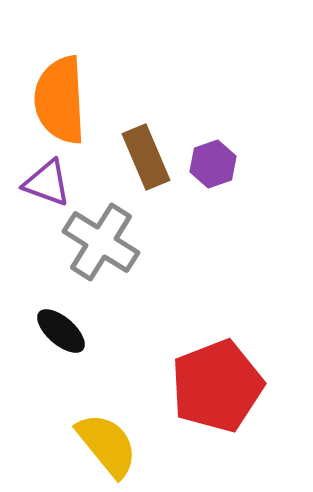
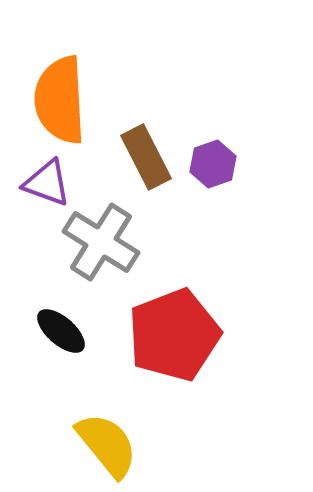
brown rectangle: rotated 4 degrees counterclockwise
red pentagon: moved 43 px left, 51 px up
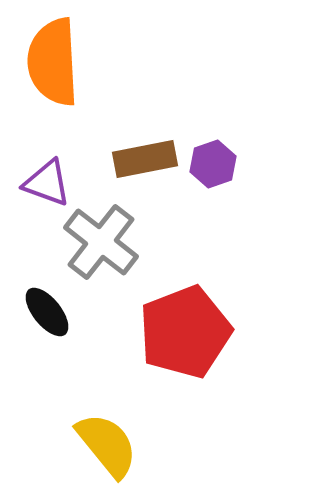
orange semicircle: moved 7 px left, 38 px up
brown rectangle: moved 1 px left, 2 px down; rotated 74 degrees counterclockwise
gray cross: rotated 6 degrees clockwise
black ellipse: moved 14 px left, 19 px up; rotated 10 degrees clockwise
red pentagon: moved 11 px right, 3 px up
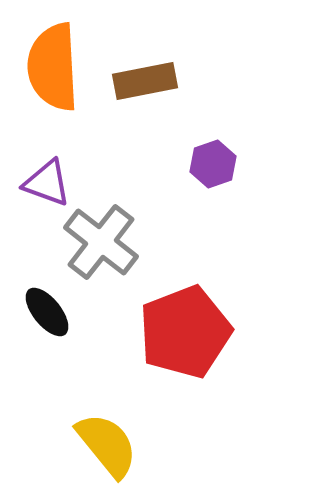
orange semicircle: moved 5 px down
brown rectangle: moved 78 px up
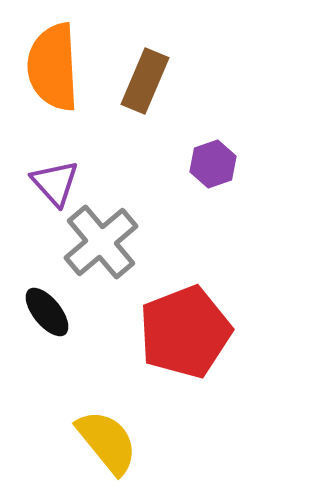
brown rectangle: rotated 56 degrees counterclockwise
purple triangle: moved 8 px right; rotated 28 degrees clockwise
gray cross: rotated 12 degrees clockwise
yellow semicircle: moved 3 px up
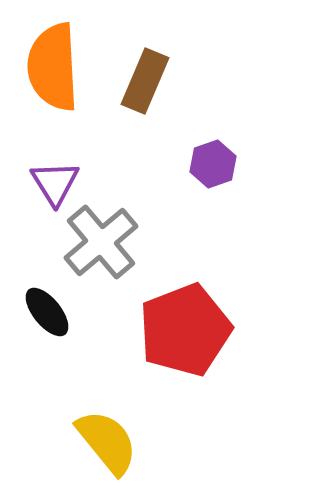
purple triangle: rotated 10 degrees clockwise
red pentagon: moved 2 px up
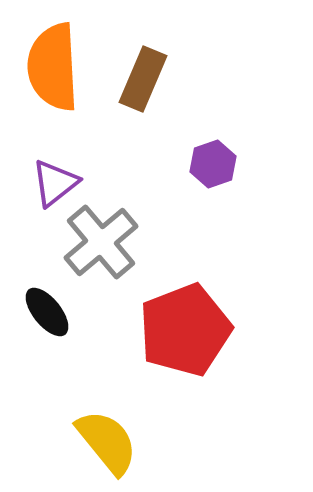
brown rectangle: moved 2 px left, 2 px up
purple triangle: rotated 24 degrees clockwise
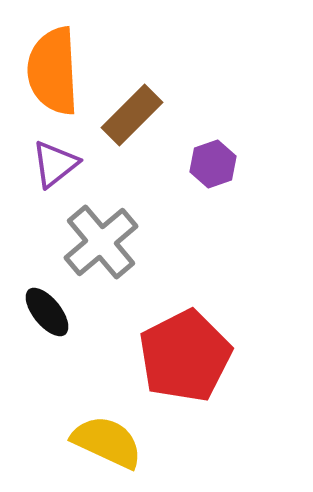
orange semicircle: moved 4 px down
brown rectangle: moved 11 px left, 36 px down; rotated 22 degrees clockwise
purple triangle: moved 19 px up
red pentagon: moved 26 px down; rotated 6 degrees counterclockwise
yellow semicircle: rotated 26 degrees counterclockwise
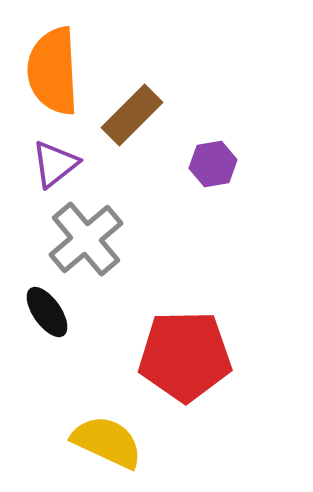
purple hexagon: rotated 9 degrees clockwise
gray cross: moved 15 px left, 3 px up
black ellipse: rotated 4 degrees clockwise
red pentagon: rotated 26 degrees clockwise
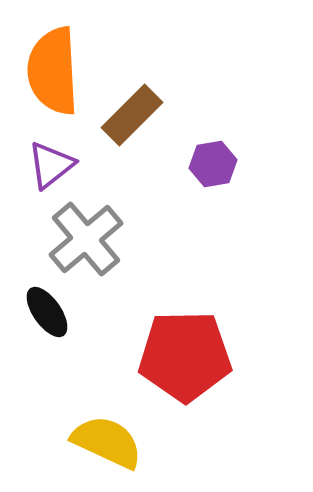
purple triangle: moved 4 px left, 1 px down
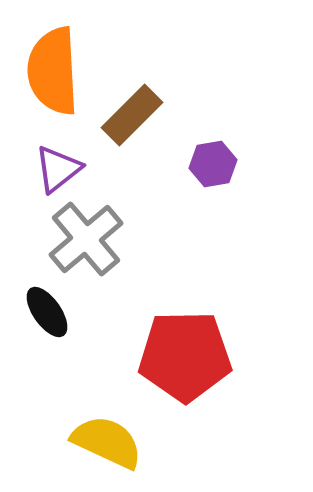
purple triangle: moved 7 px right, 4 px down
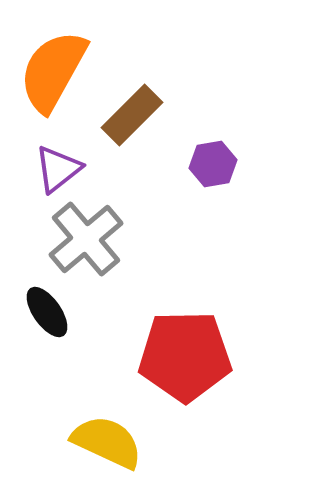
orange semicircle: rotated 32 degrees clockwise
